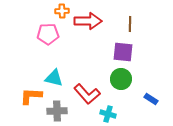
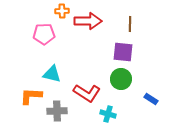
pink pentagon: moved 4 px left
cyan triangle: moved 2 px left, 4 px up
red L-shape: moved 1 px up; rotated 16 degrees counterclockwise
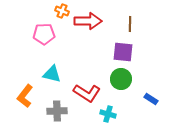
orange cross: rotated 24 degrees clockwise
orange L-shape: moved 6 px left; rotated 55 degrees counterclockwise
